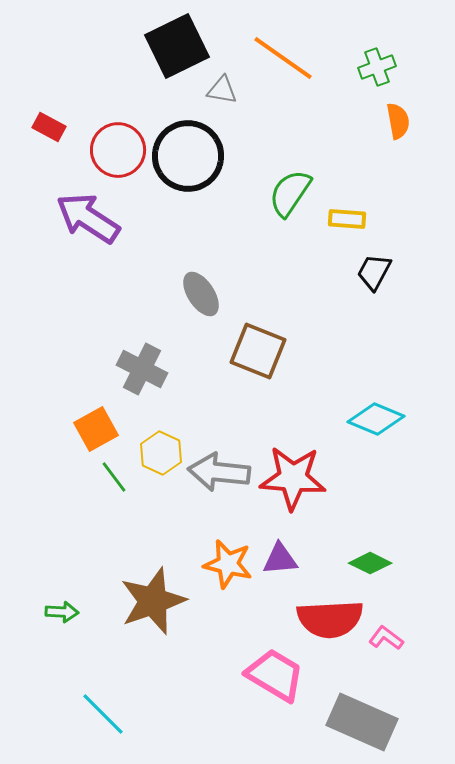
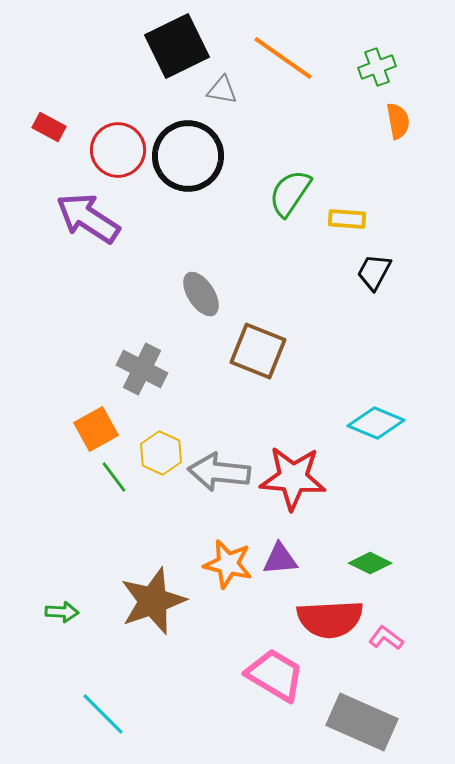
cyan diamond: moved 4 px down
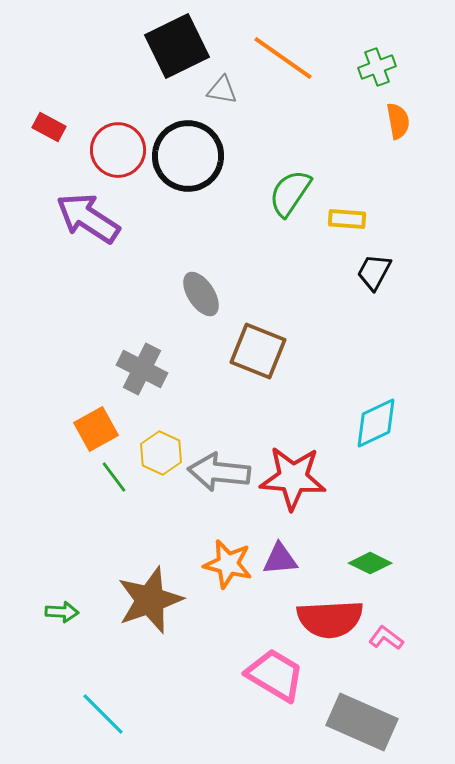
cyan diamond: rotated 48 degrees counterclockwise
brown star: moved 3 px left, 1 px up
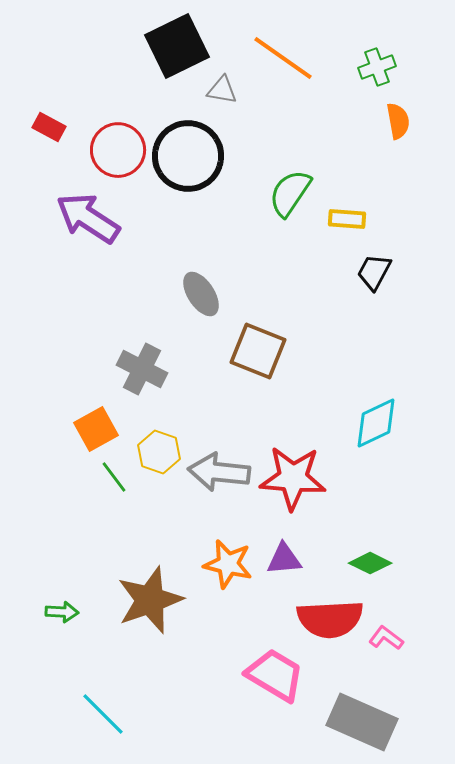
yellow hexagon: moved 2 px left, 1 px up; rotated 6 degrees counterclockwise
purple triangle: moved 4 px right
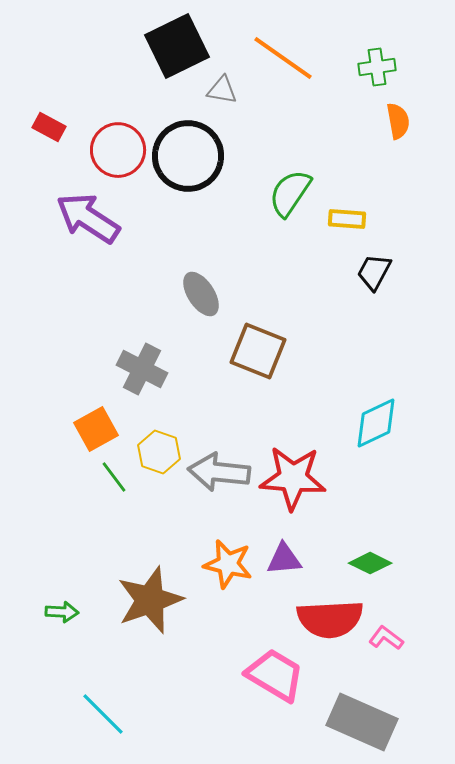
green cross: rotated 12 degrees clockwise
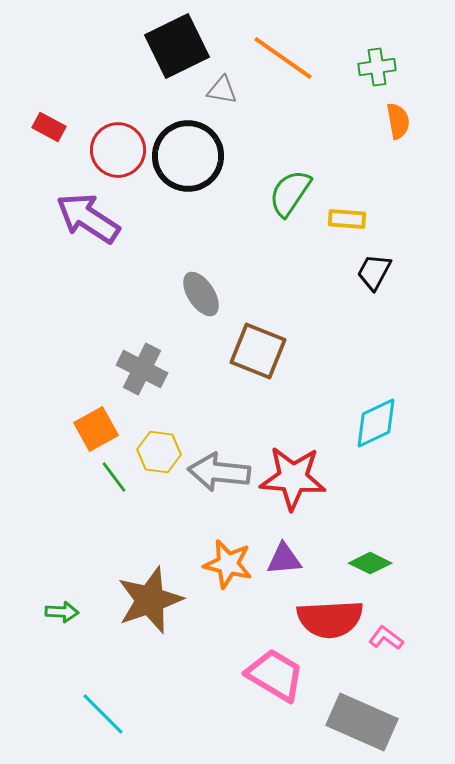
yellow hexagon: rotated 12 degrees counterclockwise
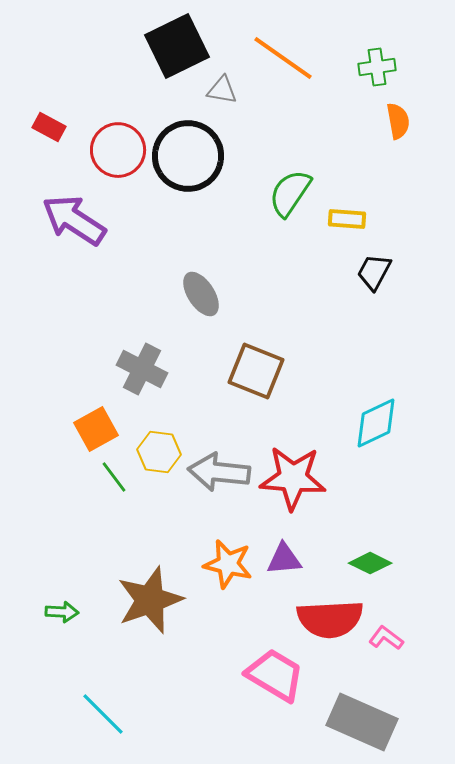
purple arrow: moved 14 px left, 2 px down
brown square: moved 2 px left, 20 px down
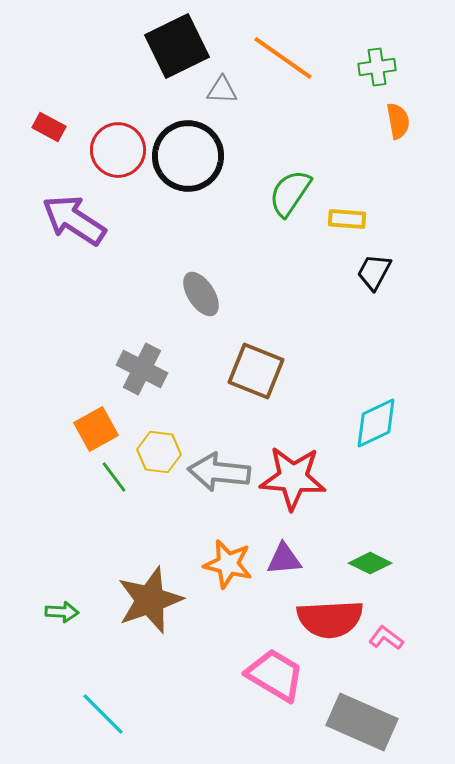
gray triangle: rotated 8 degrees counterclockwise
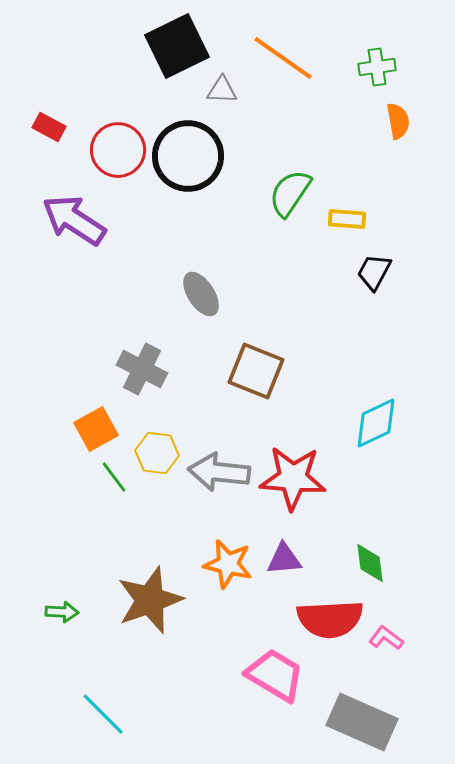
yellow hexagon: moved 2 px left, 1 px down
green diamond: rotated 57 degrees clockwise
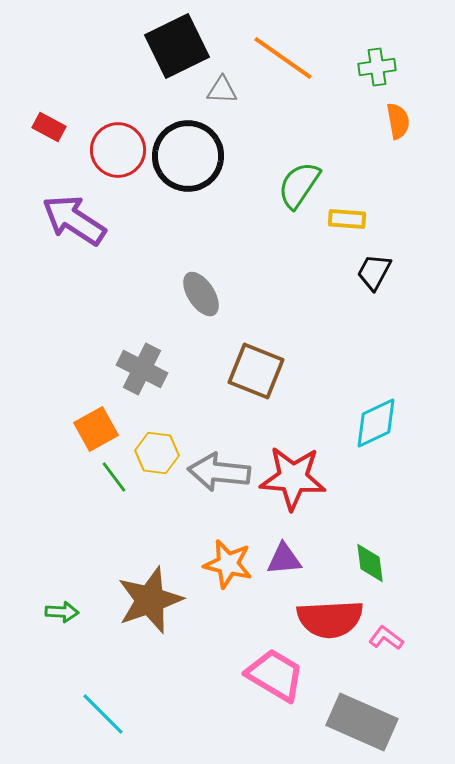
green semicircle: moved 9 px right, 8 px up
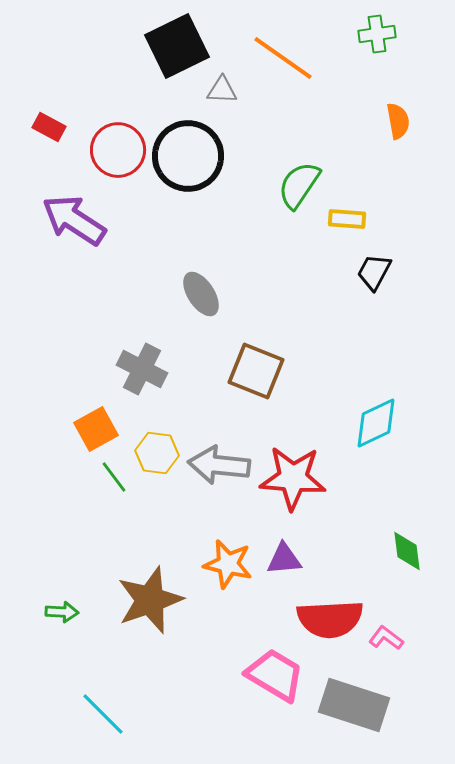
green cross: moved 33 px up
gray arrow: moved 7 px up
green diamond: moved 37 px right, 12 px up
gray rectangle: moved 8 px left, 17 px up; rotated 6 degrees counterclockwise
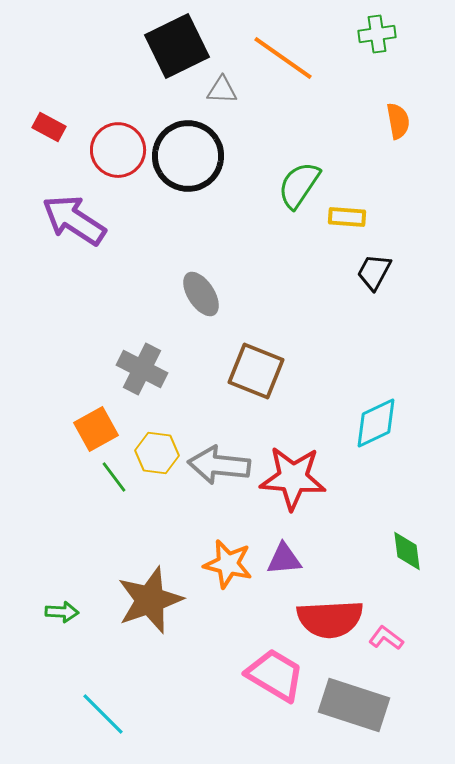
yellow rectangle: moved 2 px up
